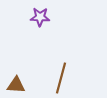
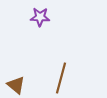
brown triangle: rotated 36 degrees clockwise
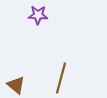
purple star: moved 2 px left, 2 px up
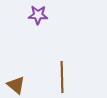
brown line: moved 1 px right, 1 px up; rotated 16 degrees counterclockwise
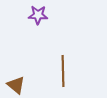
brown line: moved 1 px right, 6 px up
